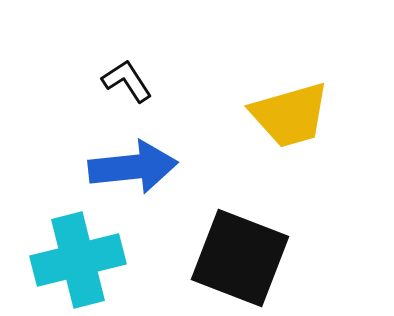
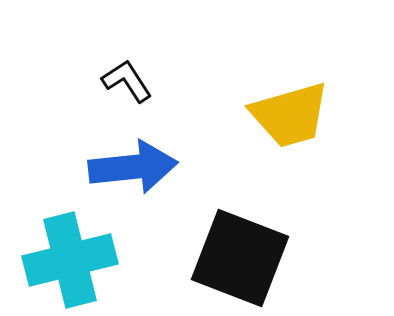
cyan cross: moved 8 px left
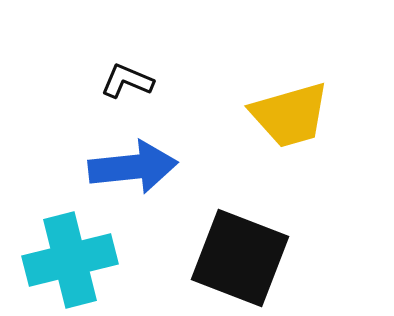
black L-shape: rotated 34 degrees counterclockwise
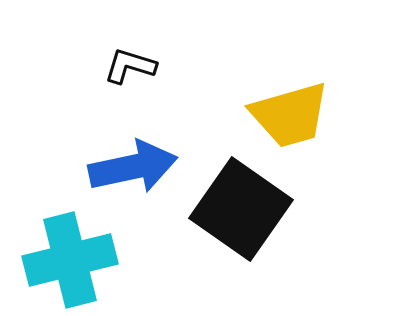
black L-shape: moved 3 px right, 15 px up; rotated 6 degrees counterclockwise
blue arrow: rotated 6 degrees counterclockwise
black square: moved 1 px right, 49 px up; rotated 14 degrees clockwise
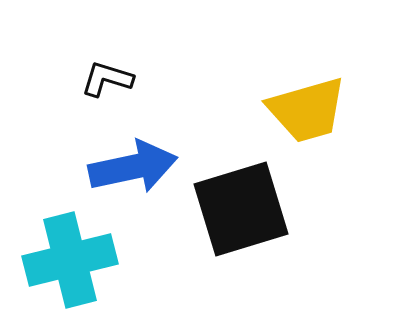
black L-shape: moved 23 px left, 13 px down
yellow trapezoid: moved 17 px right, 5 px up
black square: rotated 38 degrees clockwise
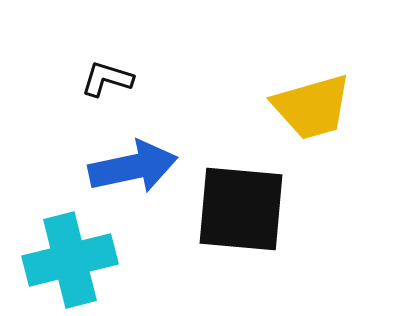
yellow trapezoid: moved 5 px right, 3 px up
black square: rotated 22 degrees clockwise
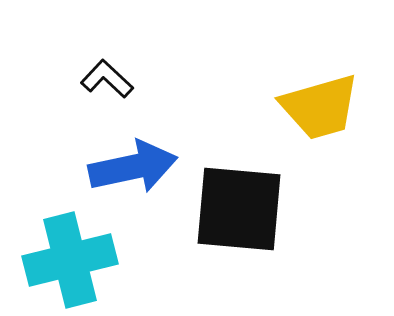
black L-shape: rotated 26 degrees clockwise
yellow trapezoid: moved 8 px right
black square: moved 2 px left
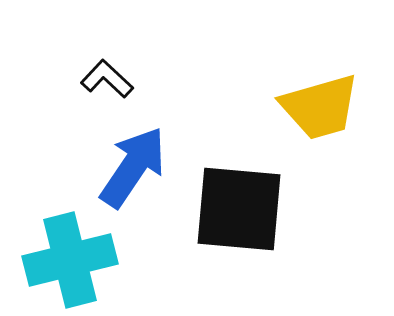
blue arrow: rotated 44 degrees counterclockwise
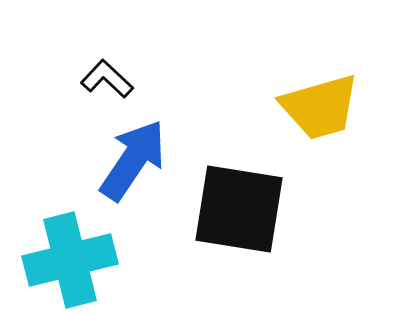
blue arrow: moved 7 px up
black square: rotated 4 degrees clockwise
